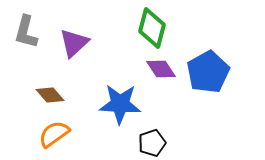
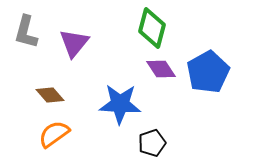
purple triangle: rotated 8 degrees counterclockwise
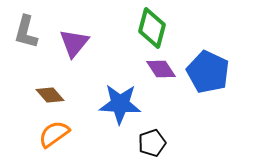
blue pentagon: rotated 18 degrees counterclockwise
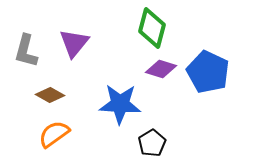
gray L-shape: moved 19 px down
purple diamond: rotated 40 degrees counterclockwise
brown diamond: rotated 20 degrees counterclockwise
black pentagon: rotated 12 degrees counterclockwise
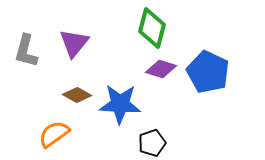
brown diamond: moved 27 px right
black pentagon: rotated 12 degrees clockwise
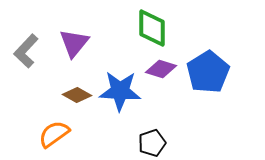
green diamond: rotated 15 degrees counterclockwise
gray L-shape: rotated 28 degrees clockwise
blue pentagon: rotated 15 degrees clockwise
blue star: moved 13 px up
